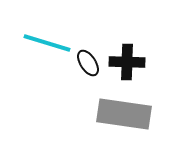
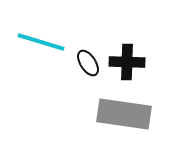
cyan line: moved 6 px left, 1 px up
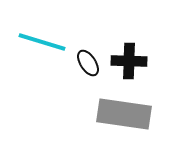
cyan line: moved 1 px right
black cross: moved 2 px right, 1 px up
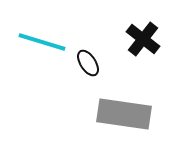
black cross: moved 14 px right, 22 px up; rotated 36 degrees clockwise
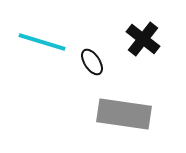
black ellipse: moved 4 px right, 1 px up
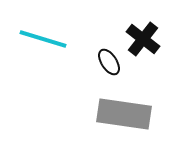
cyan line: moved 1 px right, 3 px up
black ellipse: moved 17 px right
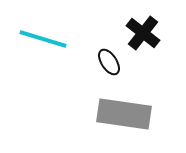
black cross: moved 6 px up
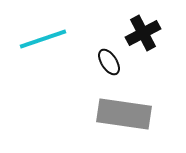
black cross: rotated 24 degrees clockwise
cyan line: rotated 36 degrees counterclockwise
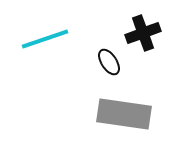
black cross: rotated 8 degrees clockwise
cyan line: moved 2 px right
